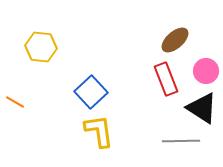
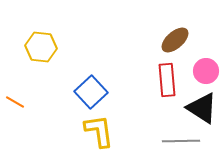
red rectangle: moved 1 px right, 1 px down; rotated 16 degrees clockwise
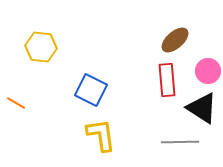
pink circle: moved 2 px right
blue square: moved 2 px up; rotated 20 degrees counterclockwise
orange line: moved 1 px right, 1 px down
yellow L-shape: moved 2 px right, 4 px down
gray line: moved 1 px left, 1 px down
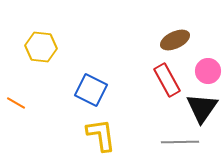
brown ellipse: rotated 16 degrees clockwise
red rectangle: rotated 24 degrees counterclockwise
black triangle: rotated 32 degrees clockwise
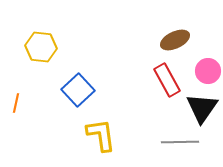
blue square: moved 13 px left; rotated 20 degrees clockwise
orange line: rotated 72 degrees clockwise
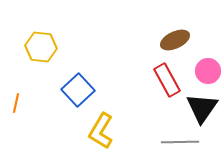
yellow L-shape: moved 4 px up; rotated 141 degrees counterclockwise
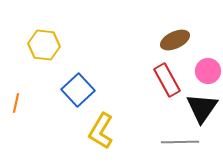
yellow hexagon: moved 3 px right, 2 px up
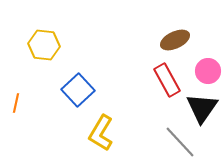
yellow L-shape: moved 2 px down
gray line: rotated 48 degrees clockwise
